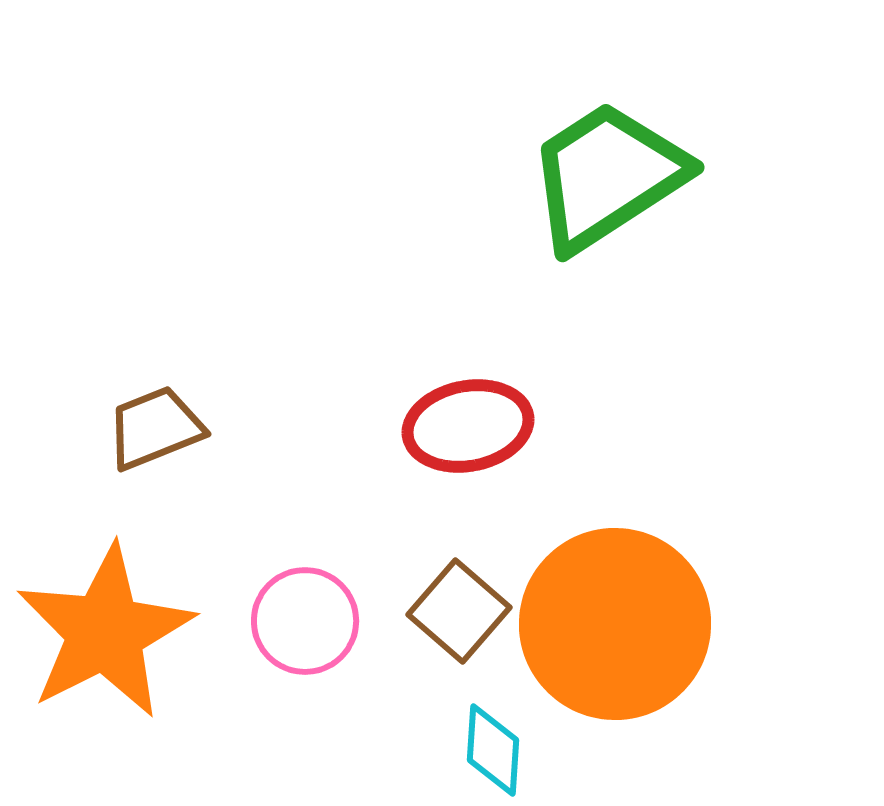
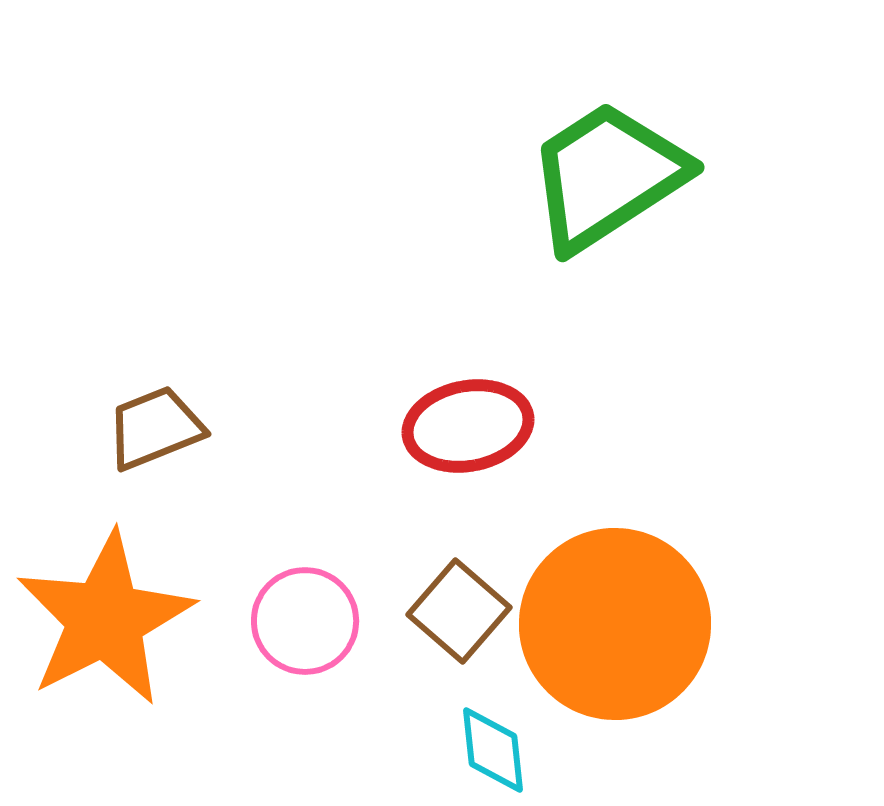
orange star: moved 13 px up
cyan diamond: rotated 10 degrees counterclockwise
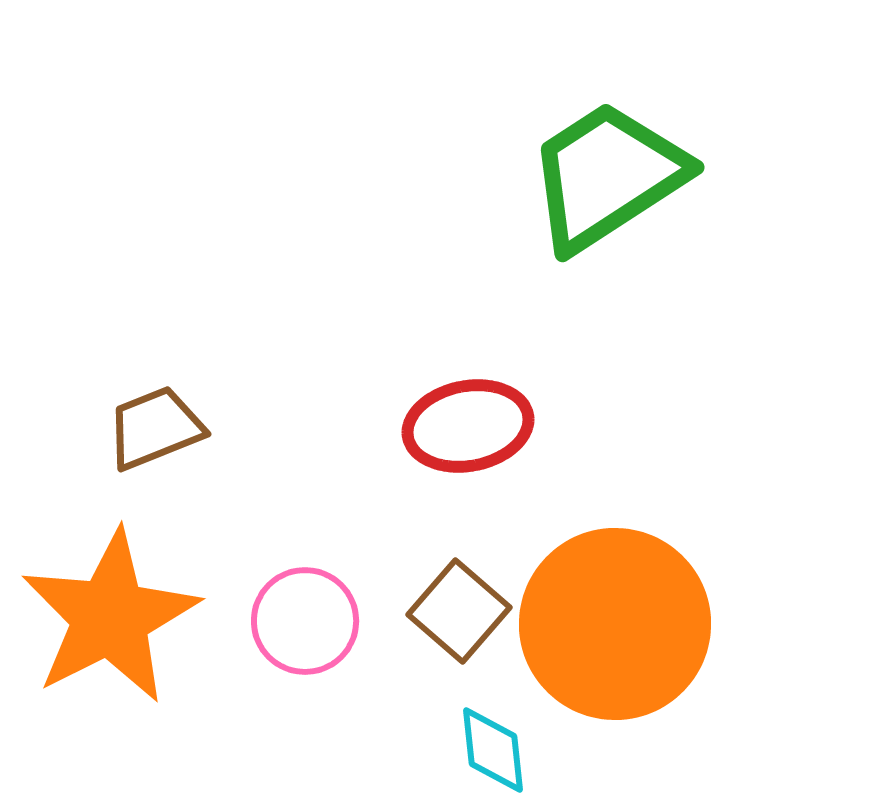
orange star: moved 5 px right, 2 px up
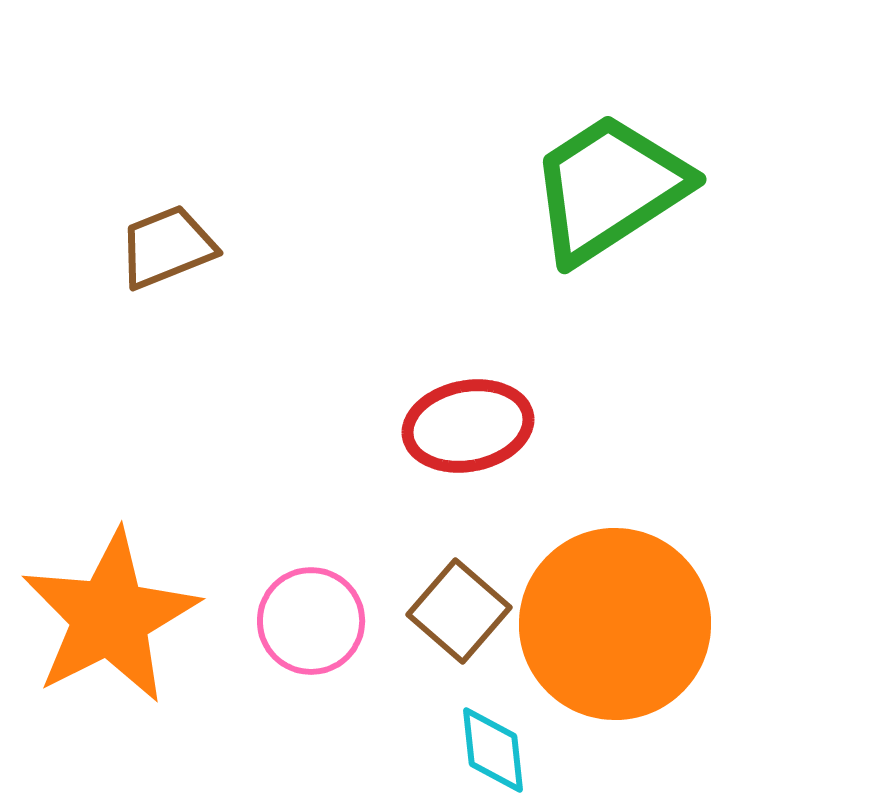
green trapezoid: moved 2 px right, 12 px down
brown trapezoid: moved 12 px right, 181 px up
pink circle: moved 6 px right
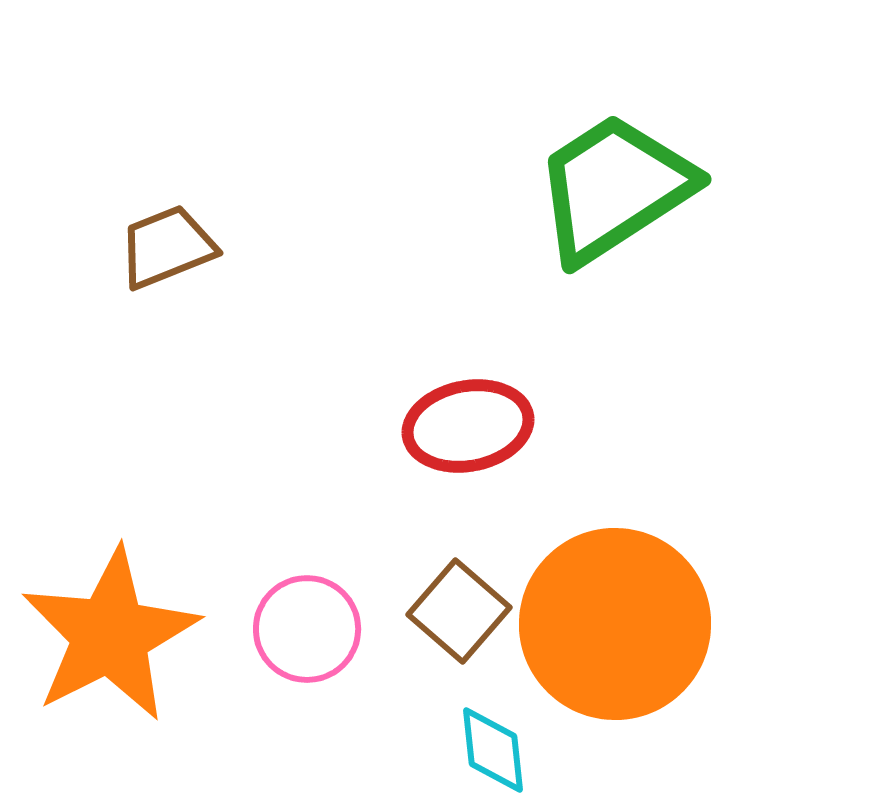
green trapezoid: moved 5 px right
orange star: moved 18 px down
pink circle: moved 4 px left, 8 px down
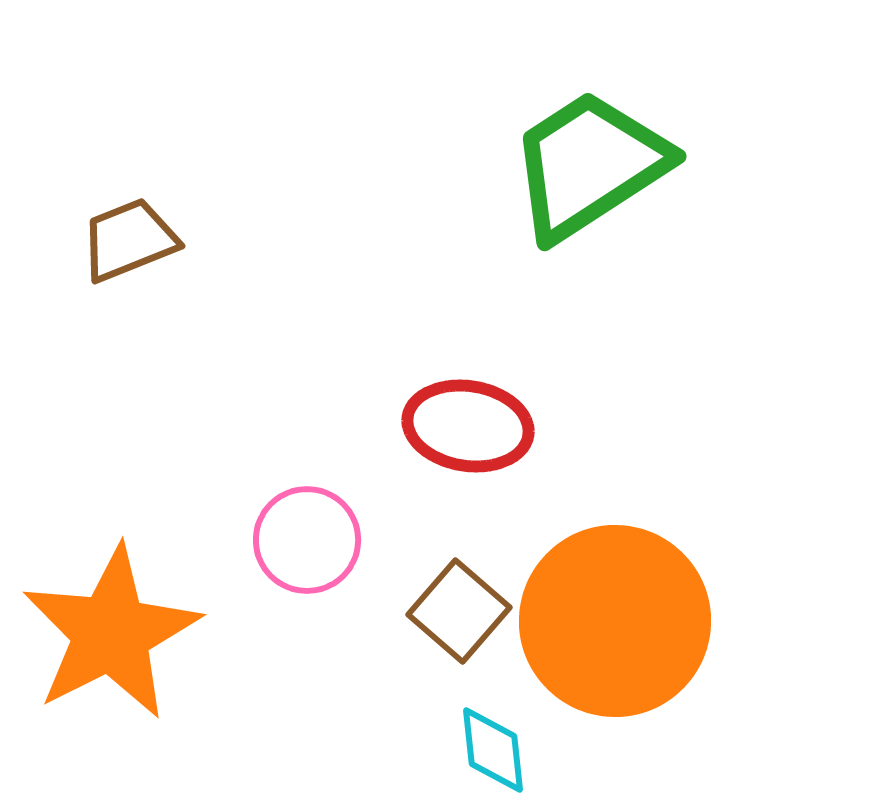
green trapezoid: moved 25 px left, 23 px up
brown trapezoid: moved 38 px left, 7 px up
red ellipse: rotated 20 degrees clockwise
orange circle: moved 3 px up
pink circle: moved 89 px up
orange star: moved 1 px right, 2 px up
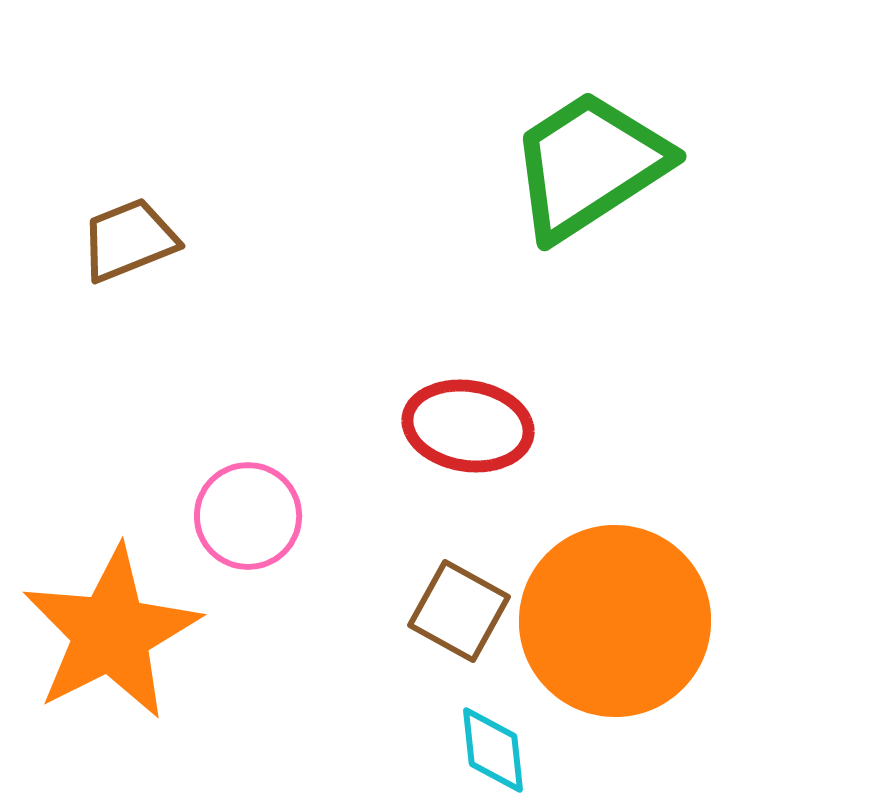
pink circle: moved 59 px left, 24 px up
brown square: rotated 12 degrees counterclockwise
